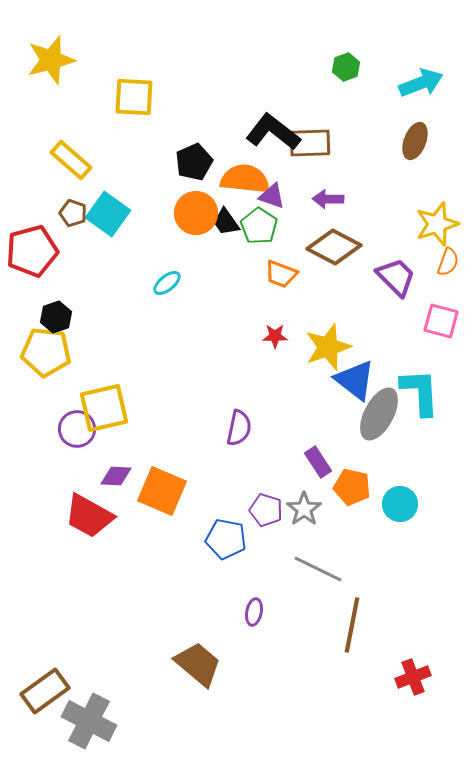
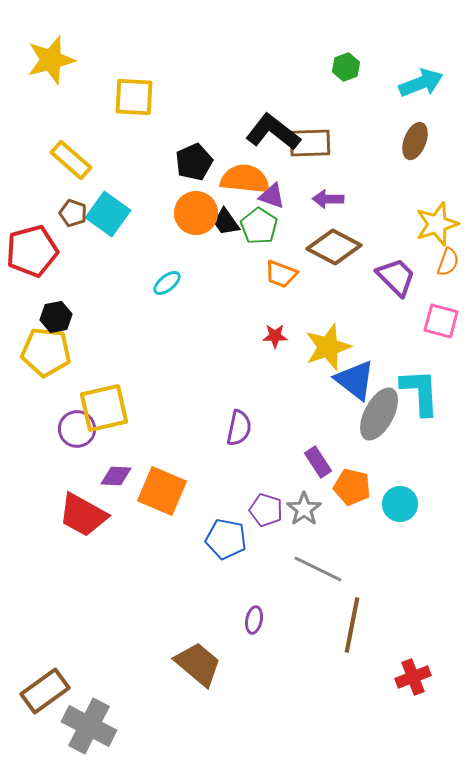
black hexagon at (56, 317): rotated 8 degrees clockwise
red trapezoid at (89, 516): moved 6 px left, 1 px up
purple ellipse at (254, 612): moved 8 px down
gray cross at (89, 721): moved 5 px down
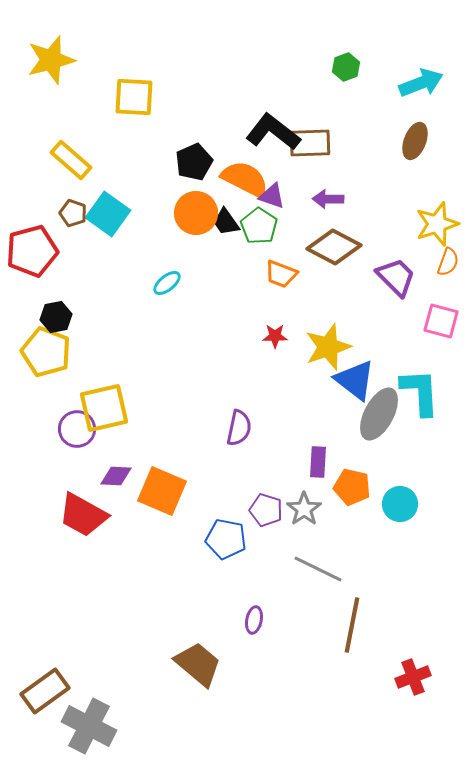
orange semicircle at (245, 179): rotated 21 degrees clockwise
yellow pentagon at (46, 352): rotated 15 degrees clockwise
purple rectangle at (318, 462): rotated 36 degrees clockwise
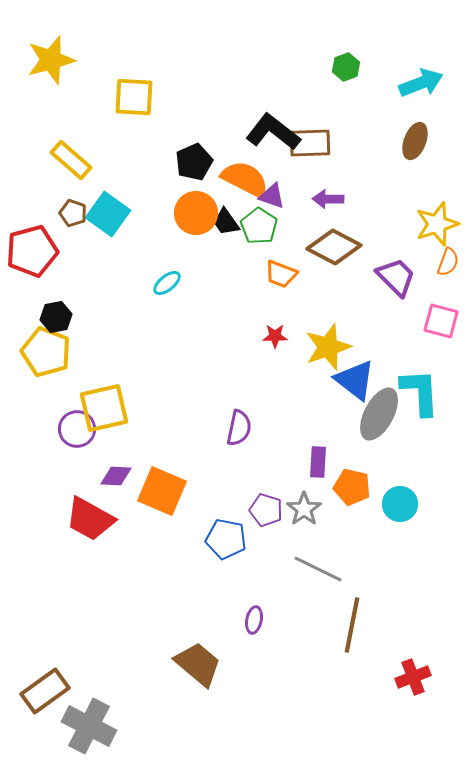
red trapezoid at (83, 515): moved 7 px right, 4 px down
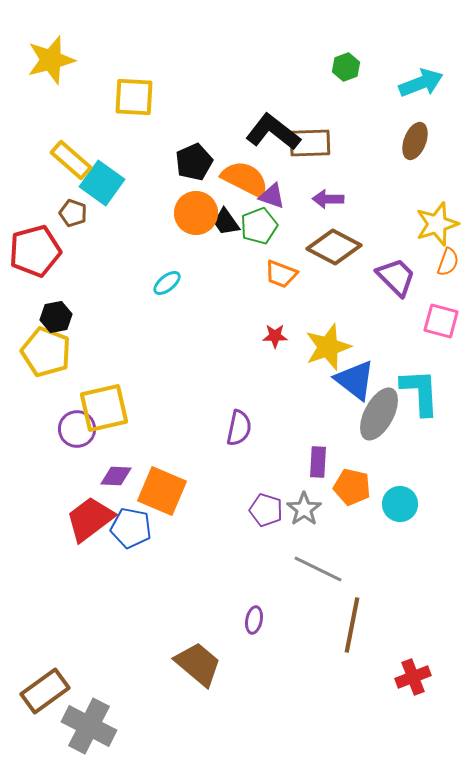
cyan square at (108, 214): moved 6 px left, 31 px up
green pentagon at (259, 226): rotated 18 degrees clockwise
red pentagon at (32, 251): moved 3 px right
red trapezoid at (90, 519): rotated 114 degrees clockwise
blue pentagon at (226, 539): moved 95 px left, 11 px up
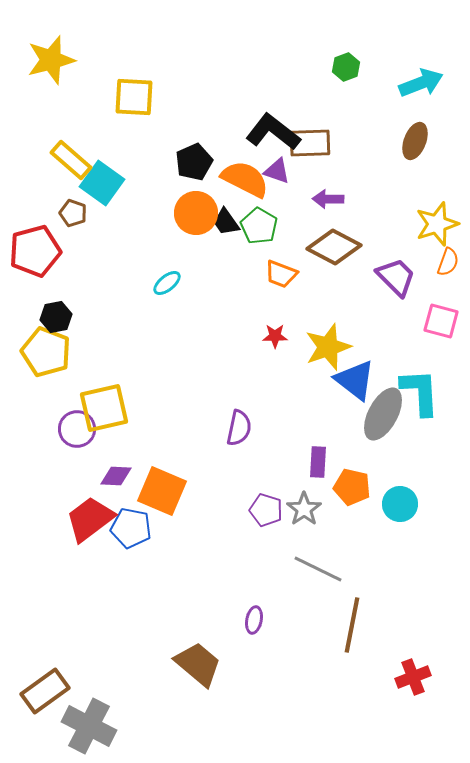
purple triangle at (272, 196): moved 5 px right, 25 px up
green pentagon at (259, 226): rotated 21 degrees counterclockwise
gray ellipse at (379, 414): moved 4 px right
